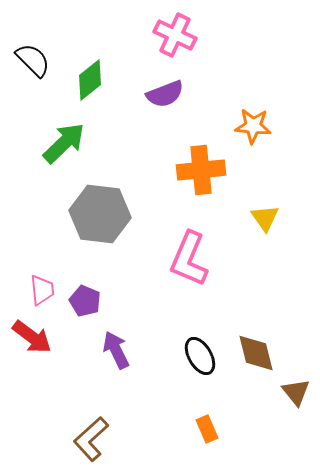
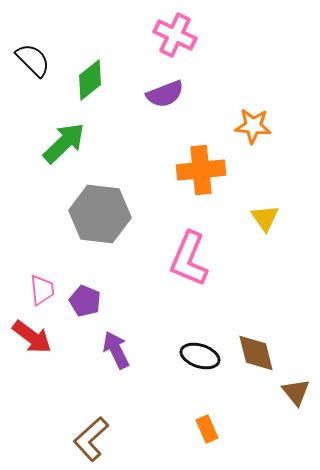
black ellipse: rotated 42 degrees counterclockwise
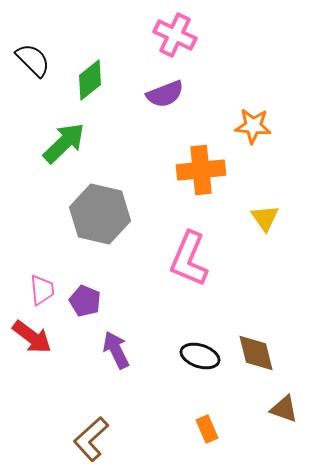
gray hexagon: rotated 6 degrees clockwise
brown triangle: moved 12 px left, 17 px down; rotated 32 degrees counterclockwise
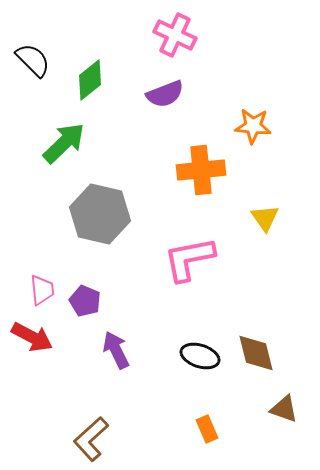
pink L-shape: rotated 56 degrees clockwise
red arrow: rotated 9 degrees counterclockwise
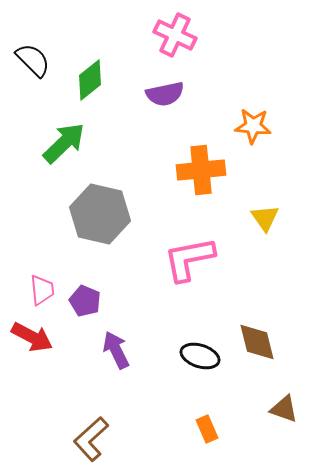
purple semicircle: rotated 9 degrees clockwise
brown diamond: moved 1 px right, 11 px up
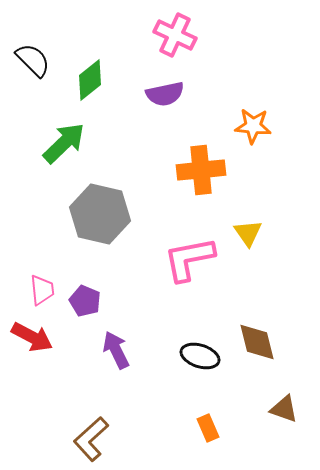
yellow triangle: moved 17 px left, 15 px down
orange rectangle: moved 1 px right, 1 px up
